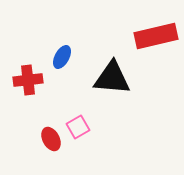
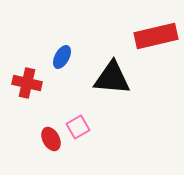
red cross: moved 1 px left, 3 px down; rotated 20 degrees clockwise
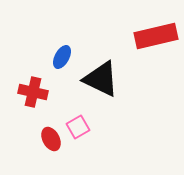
black triangle: moved 11 px left, 1 px down; rotated 21 degrees clockwise
red cross: moved 6 px right, 9 px down
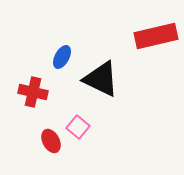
pink square: rotated 20 degrees counterclockwise
red ellipse: moved 2 px down
